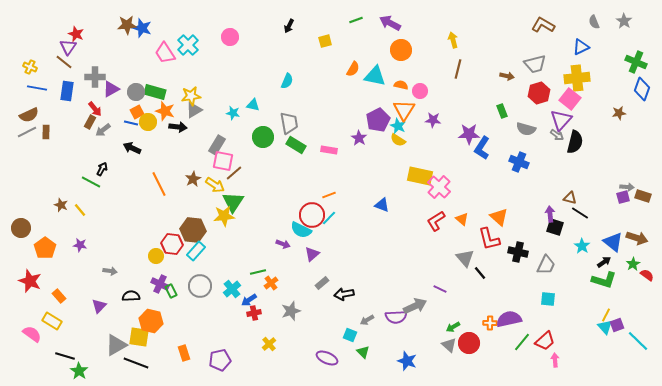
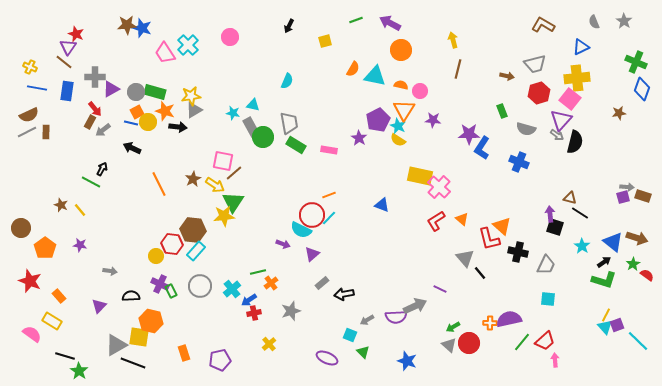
gray rectangle at (217, 145): moved 34 px right, 18 px up; rotated 60 degrees counterclockwise
orange triangle at (499, 217): moved 3 px right, 9 px down
black line at (136, 363): moved 3 px left
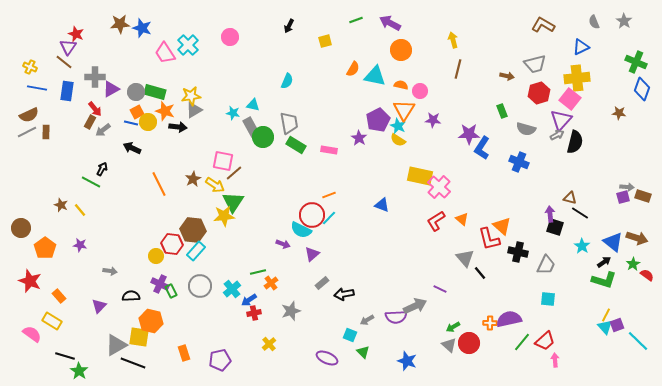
brown star at (127, 25): moved 7 px left, 1 px up
brown star at (619, 113): rotated 16 degrees clockwise
gray arrow at (557, 135): rotated 64 degrees counterclockwise
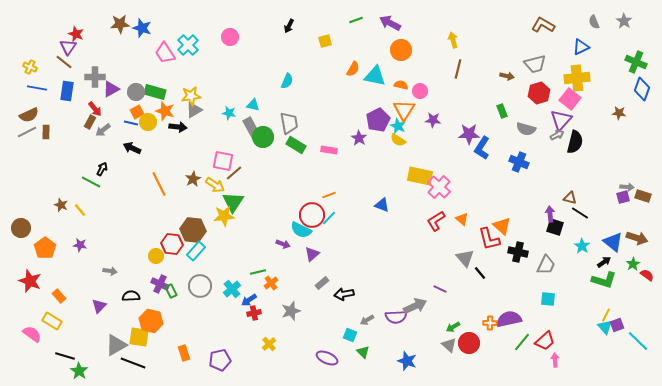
cyan star at (233, 113): moved 4 px left
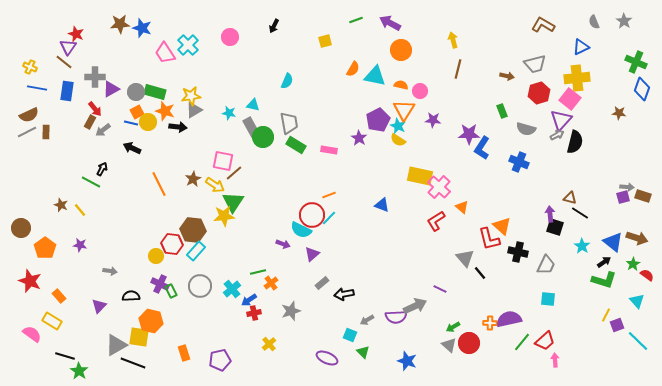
black arrow at (289, 26): moved 15 px left
orange triangle at (462, 219): moved 12 px up
cyan triangle at (605, 327): moved 32 px right, 26 px up
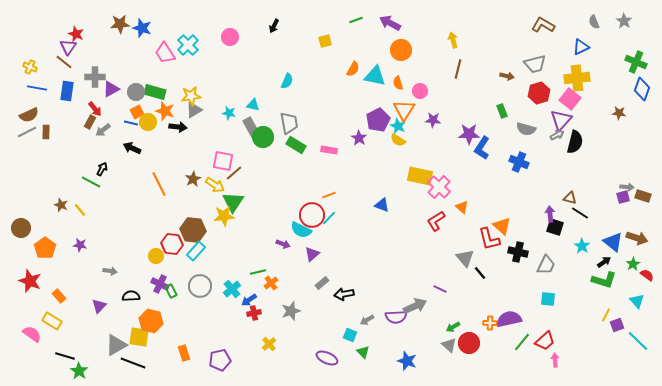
orange semicircle at (401, 85): moved 3 px left, 2 px up; rotated 120 degrees counterclockwise
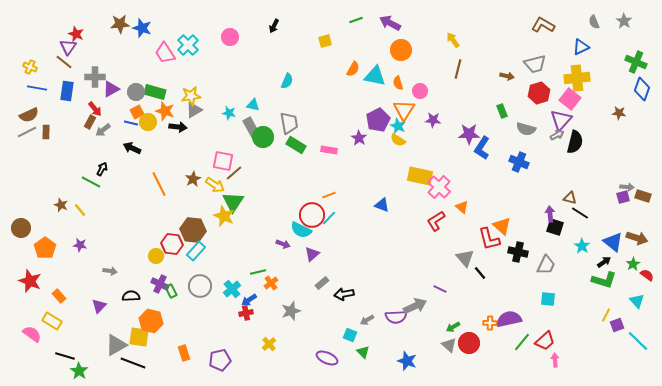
yellow arrow at (453, 40): rotated 21 degrees counterclockwise
yellow star at (224, 216): rotated 30 degrees clockwise
red cross at (254, 313): moved 8 px left
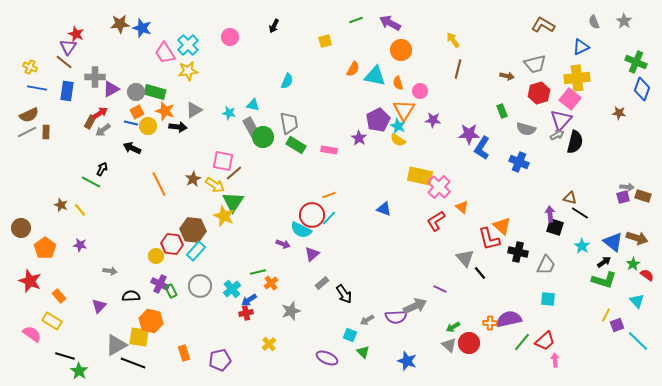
yellow star at (191, 96): moved 3 px left, 25 px up
red arrow at (95, 109): moved 5 px right, 4 px down; rotated 84 degrees counterclockwise
yellow circle at (148, 122): moved 4 px down
blue triangle at (382, 205): moved 2 px right, 4 px down
black arrow at (344, 294): rotated 114 degrees counterclockwise
